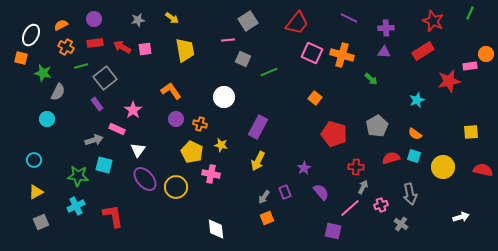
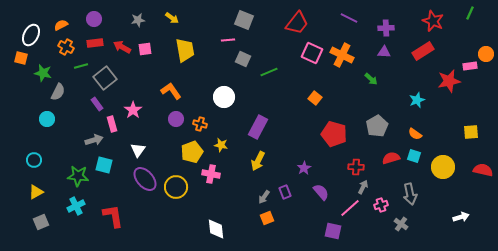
gray square at (248, 21): moved 4 px left, 1 px up; rotated 36 degrees counterclockwise
orange cross at (342, 55): rotated 10 degrees clockwise
pink rectangle at (117, 129): moved 5 px left, 5 px up; rotated 49 degrees clockwise
yellow pentagon at (192, 152): rotated 25 degrees clockwise
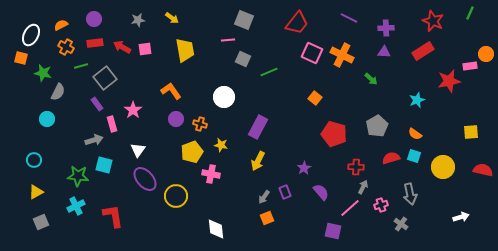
yellow circle at (176, 187): moved 9 px down
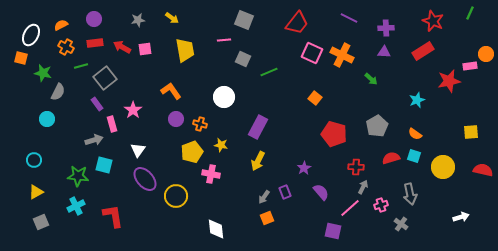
pink line at (228, 40): moved 4 px left
